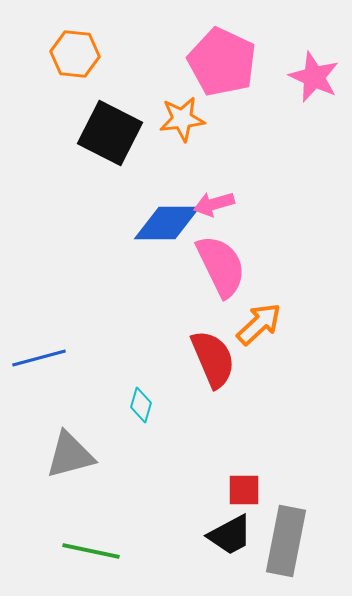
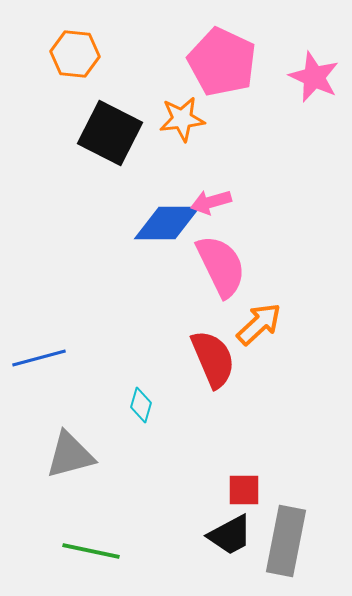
pink arrow: moved 3 px left, 2 px up
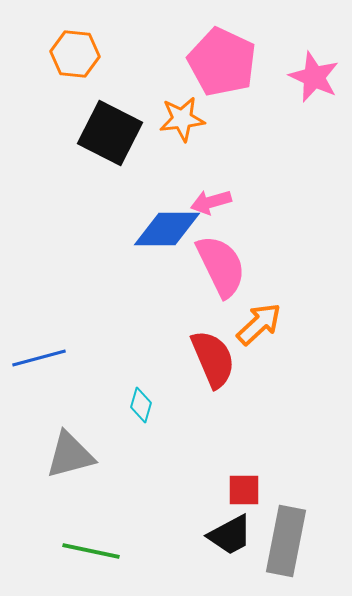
blue diamond: moved 6 px down
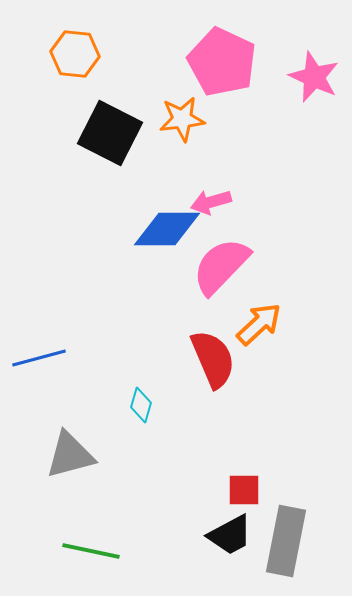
pink semicircle: rotated 110 degrees counterclockwise
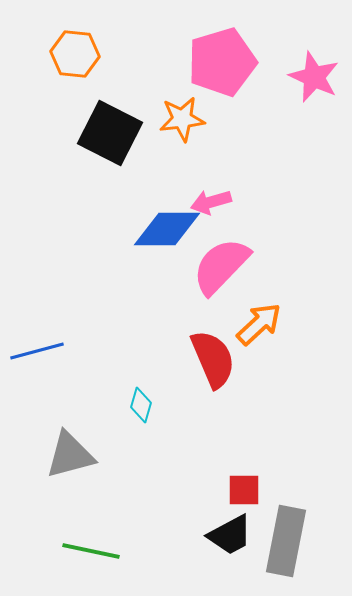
pink pentagon: rotated 30 degrees clockwise
blue line: moved 2 px left, 7 px up
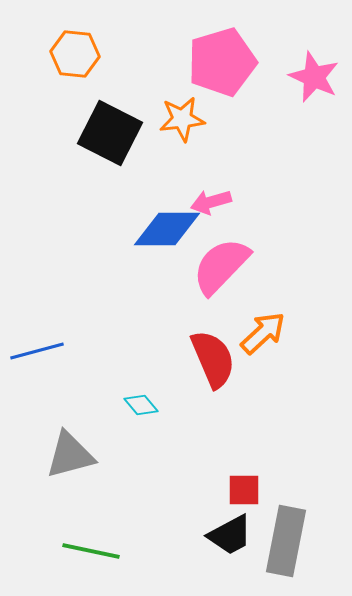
orange arrow: moved 4 px right, 9 px down
cyan diamond: rotated 56 degrees counterclockwise
